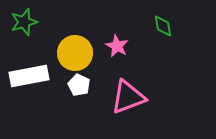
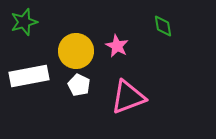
yellow circle: moved 1 px right, 2 px up
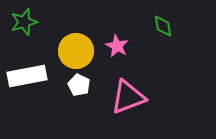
white rectangle: moved 2 px left
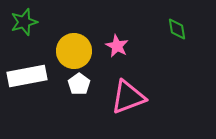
green diamond: moved 14 px right, 3 px down
yellow circle: moved 2 px left
white pentagon: moved 1 px up; rotated 10 degrees clockwise
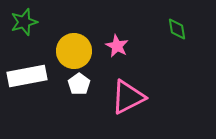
pink triangle: rotated 6 degrees counterclockwise
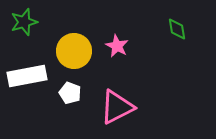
white pentagon: moved 9 px left, 9 px down; rotated 15 degrees counterclockwise
pink triangle: moved 11 px left, 10 px down
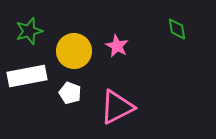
green star: moved 5 px right, 9 px down
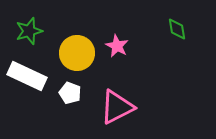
yellow circle: moved 3 px right, 2 px down
white rectangle: rotated 36 degrees clockwise
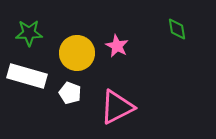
green star: moved 2 px down; rotated 16 degrees clockwise
white rectangle: rotated 9 degrees counterclockwise
